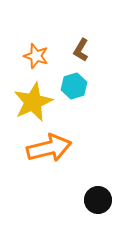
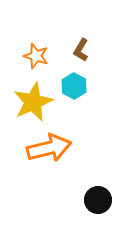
cyan hexagon: rotated 15 degrees counterclockwise
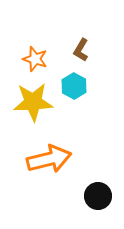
orange star: moved 1 px left, 3 px down
yellow star: rotated 21 degrees clockwise
orange arrow: moved 11 px down
black circle: moved 4 px up
